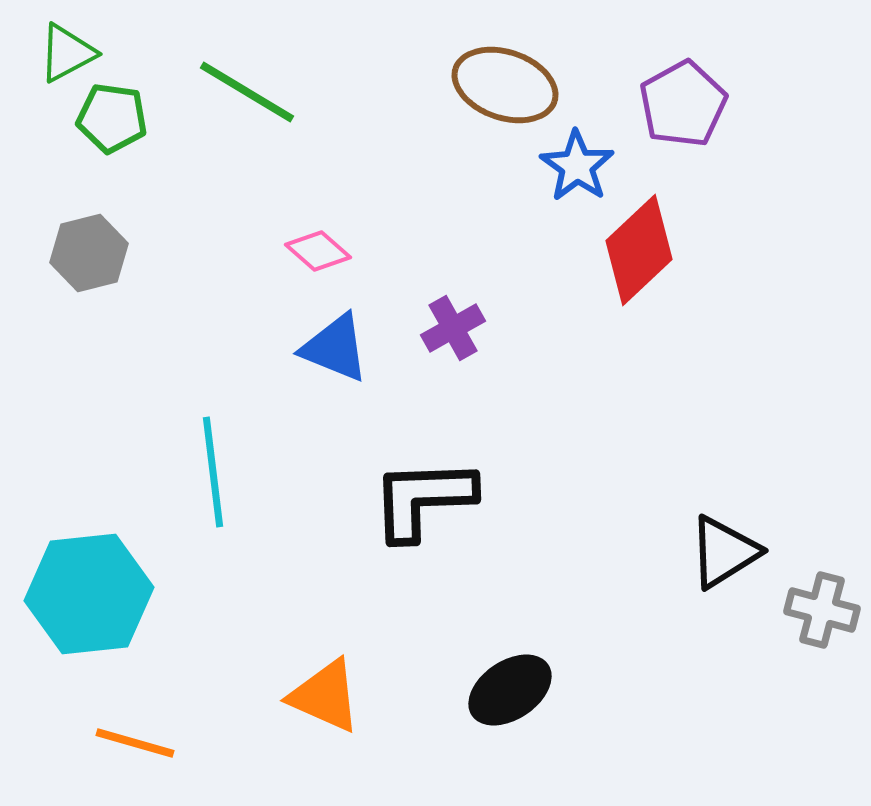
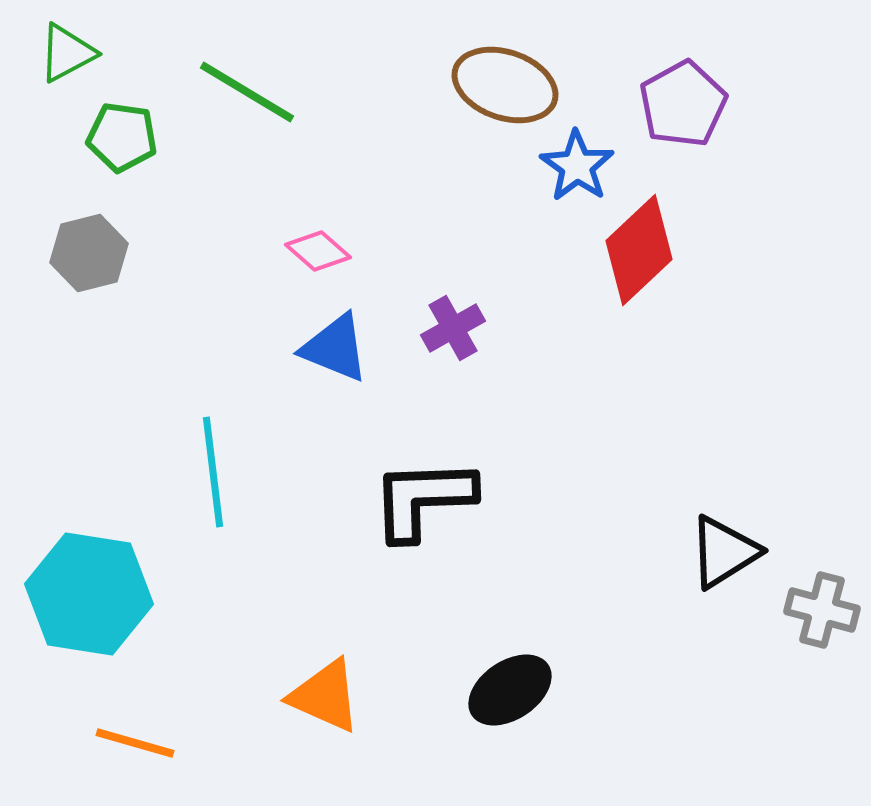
green pentagon: moved 10 px right, 19 px down
cyan hexagon: rotated 15 degrees clockwise
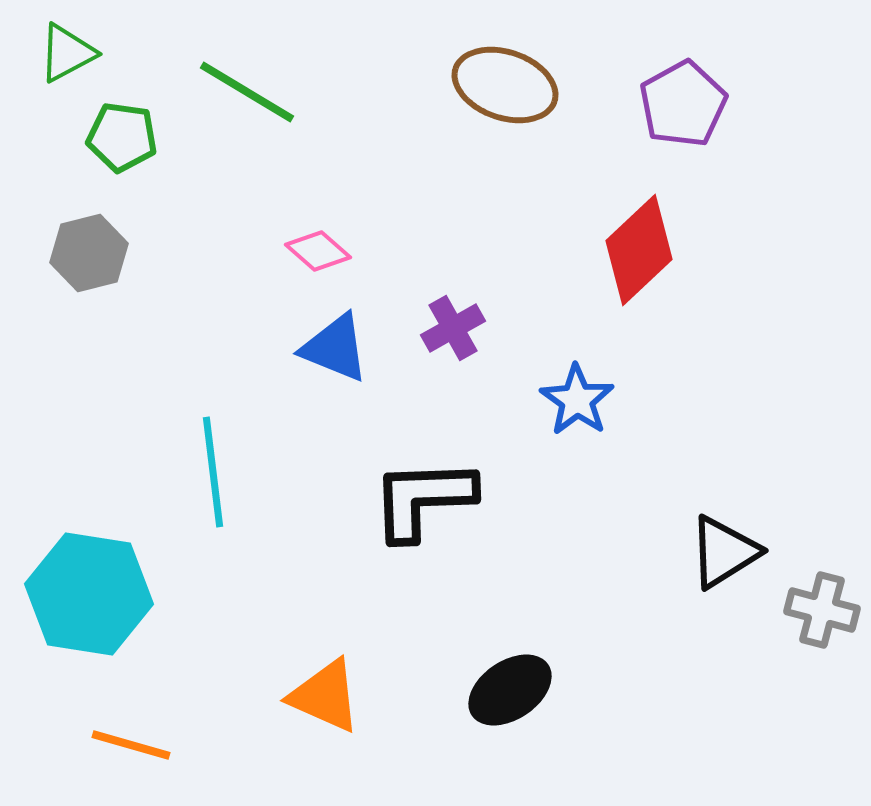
blue star: moved 234 px down
orange line: moved 4 px left, 2 px down
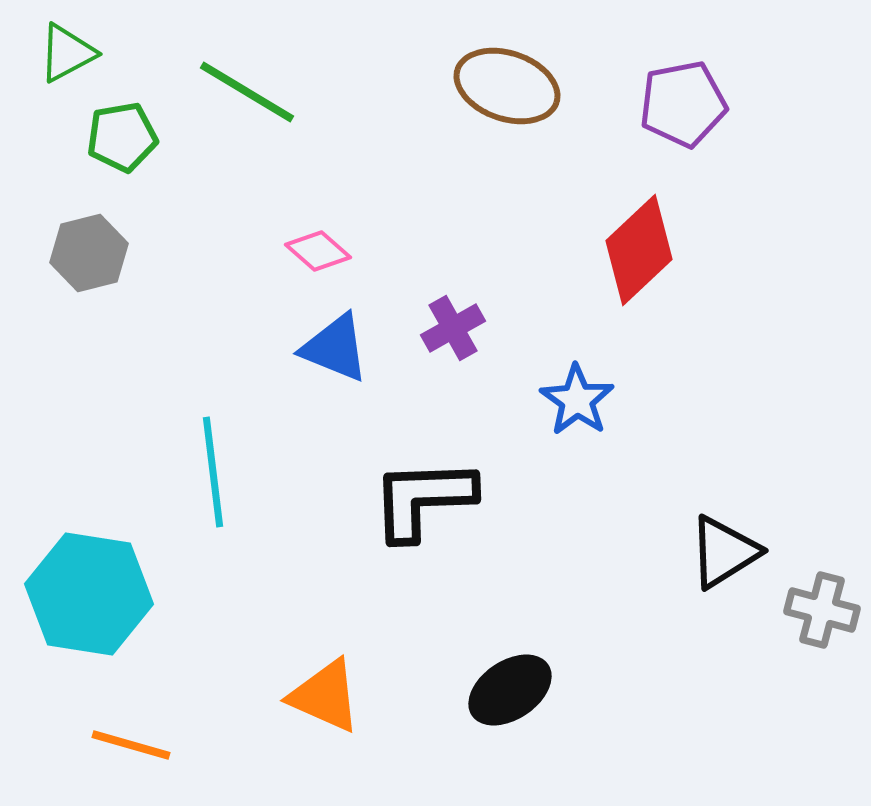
brown ellipse: moved 2 px right, 1 px down
purple pentagon: rotated 18 degrees clockwise
green pentagon: rotated 18 degrees counterclockwise
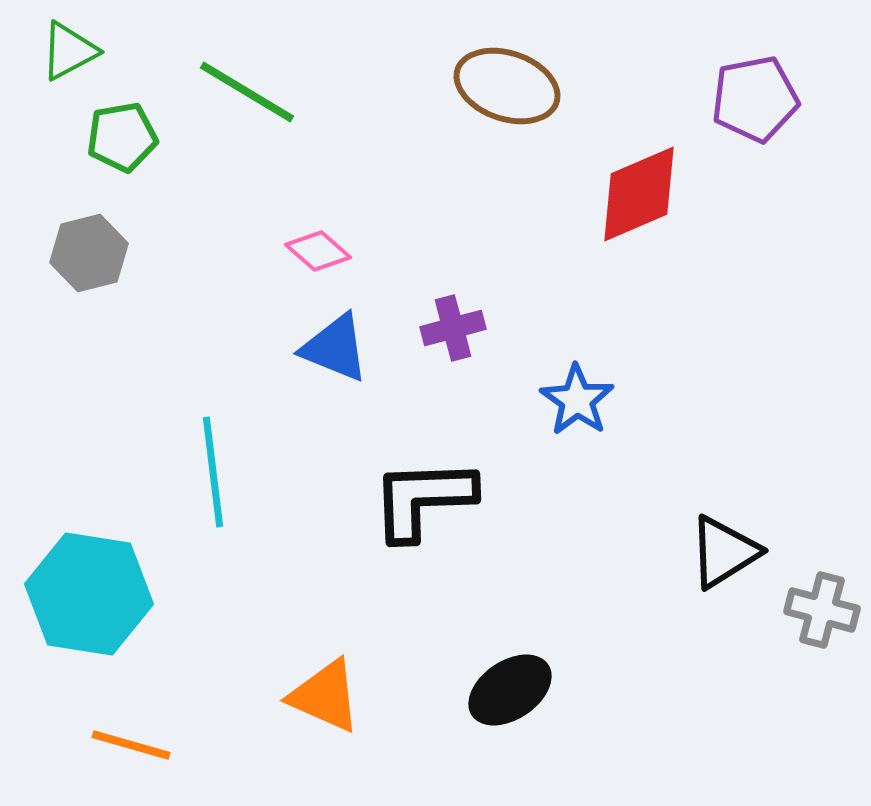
green triangle: moved 2 px right, 2 px up
purple pentagon: moved 72 px right, 5 px up
red diamond: moved 56 px up; rotated 20 degrees clockwise
purple cross: rotated 14 degrees clockwise
